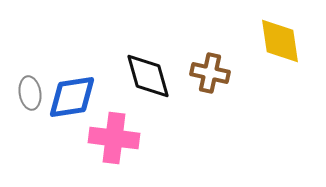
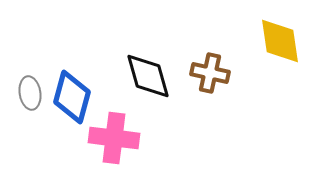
blue diamond: rotated 66 degrees counterclockwise
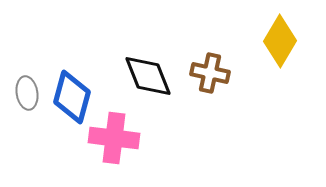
yellow diamond: rotated 39 degrees clockwise
black diamond: rotated 6 degrees counterclockwise
gray ellipse: moved 3 px left
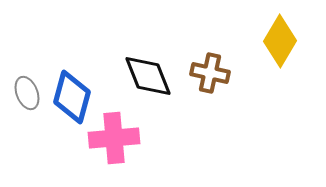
gray ellipse: rotated 12 degrees counterclockwise
pink cross: rotated 12 degrees counterclockwise
